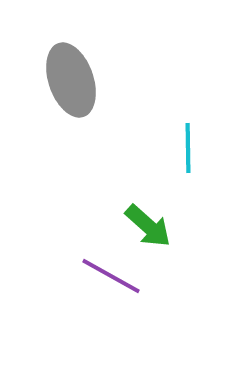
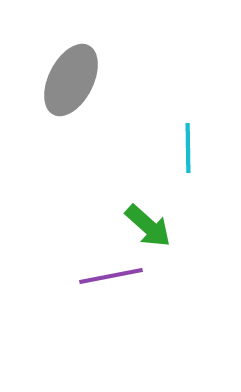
gray ellipse: rotated 46 degrees clockwise
purple line: rotated 40 degrees counterclockwise
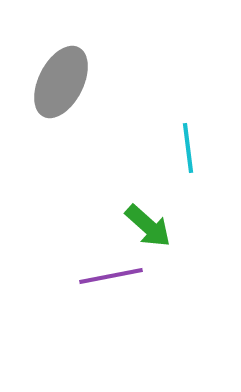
gray ellipse: moved 10 px left, 2 px down
cyan line: rotated 6 degrees counterclockwise
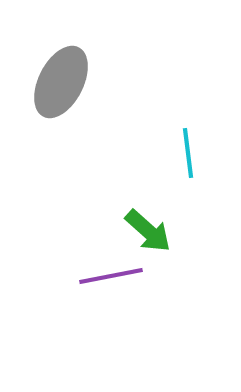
cyan line: moved 5 px down
green arrow: moved 5 px down
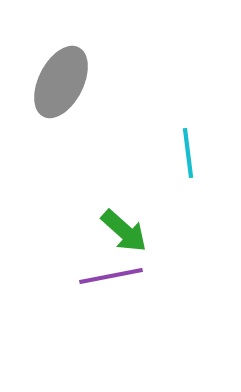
green arrow: moved 24 px left
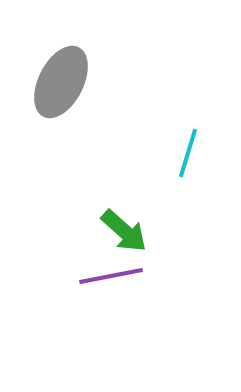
cyan line: rotated 24 degrees clockwise
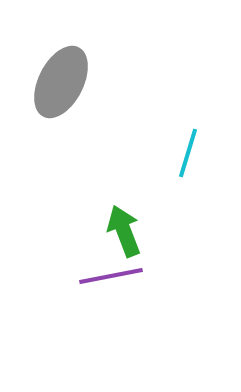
green arrow: rotated 153 degrees counterclockwise
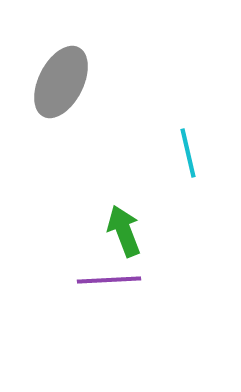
cyan line: rotated 30 degrees counterclockwise
purple line: moved 2 px left, 4 px down; rotated 8 degrees clockwise
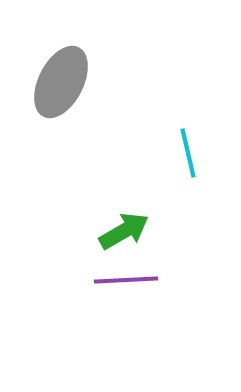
green arrow: rotated 81 degrees clockwise
purple line: moved 17 px right
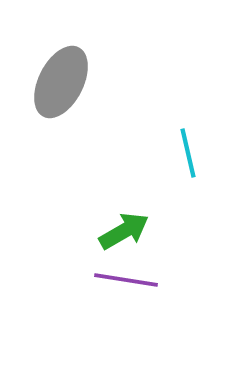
purple line: rotated 12 degrees clockwise
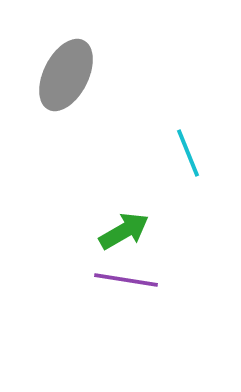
gray ellipse: moved 5 px right, 7 px up
cyan line: rotated 9 degrees counterclockwise
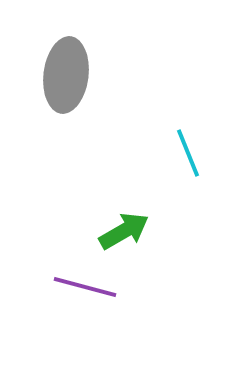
gray ellipse: rotated 20 degrees counterclockwise
purple line: moved 41 px left, 7 px down; rotated 6 degrees clockwise
